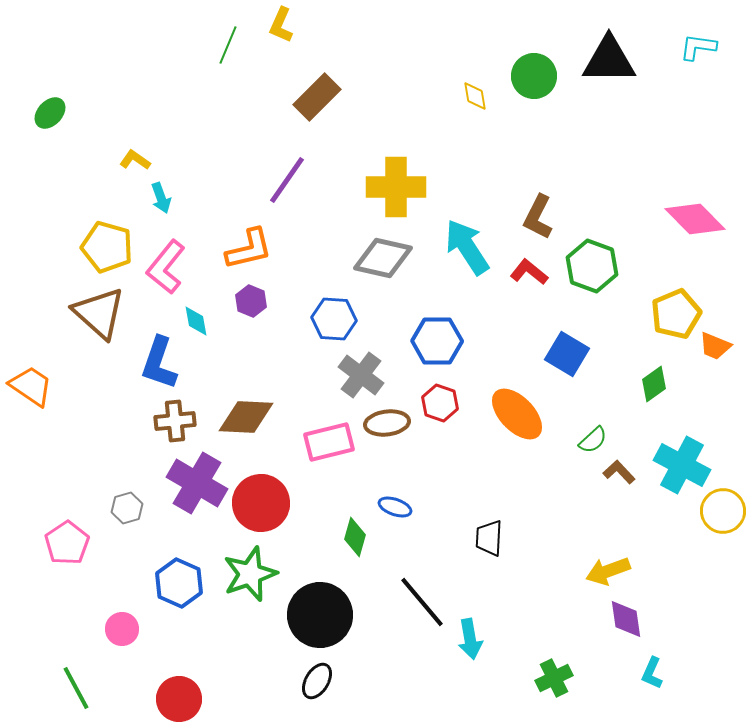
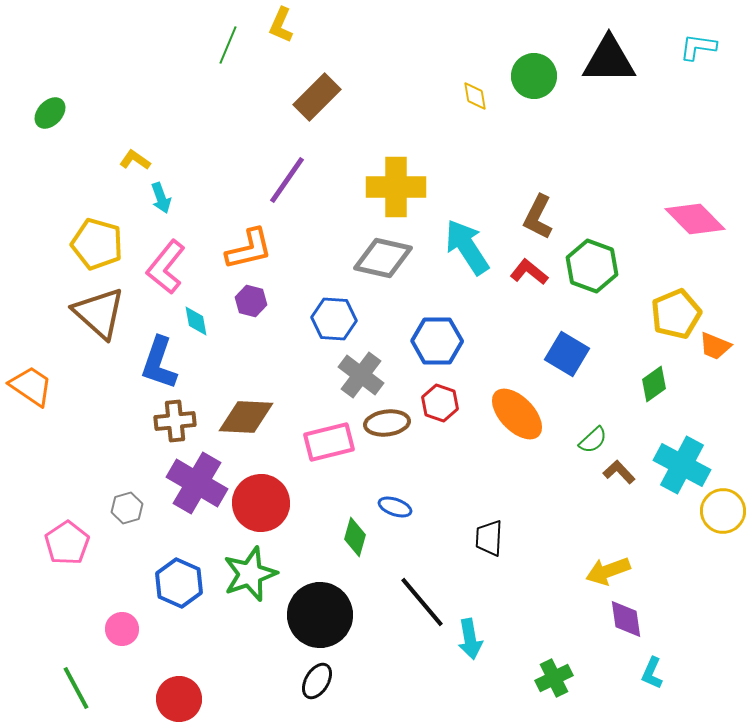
yellow pentagon at (107, 247): moved 10 px left, 3 px up
purple hexagon at (251, 301): rotated 8 degrees counterclockwise
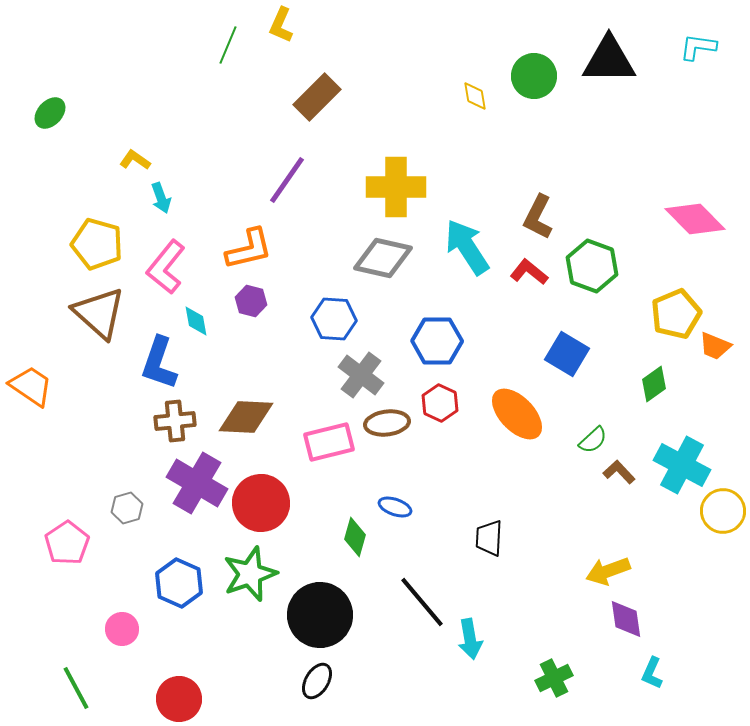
red hexagon at (440, 403): rotated 6 degrees clockwise
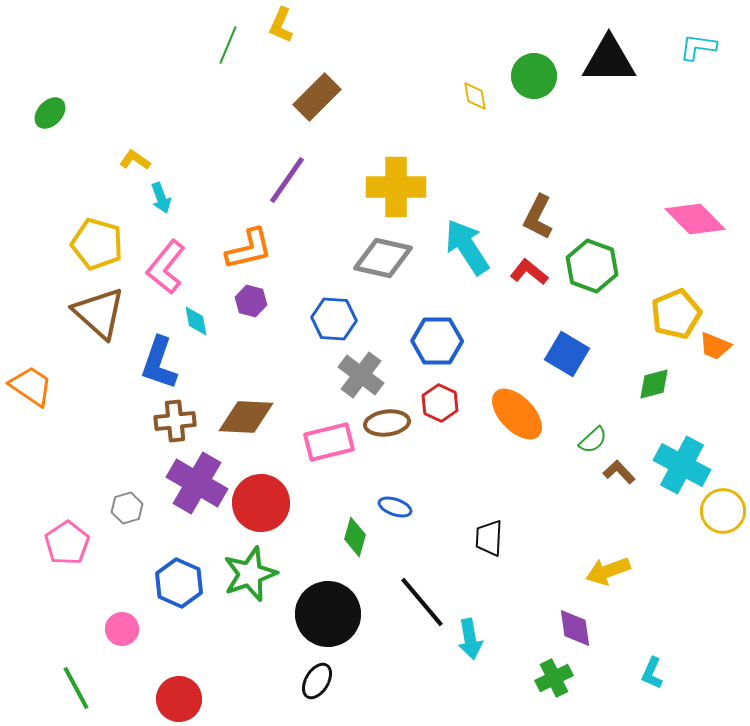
green diamond at (654, 384): rotated 21 degrees clockwise
black circle at (320, 615): moved 8 px right, 1 px up
purple diamond at (626, 619): moved 51 px left, 9 px down
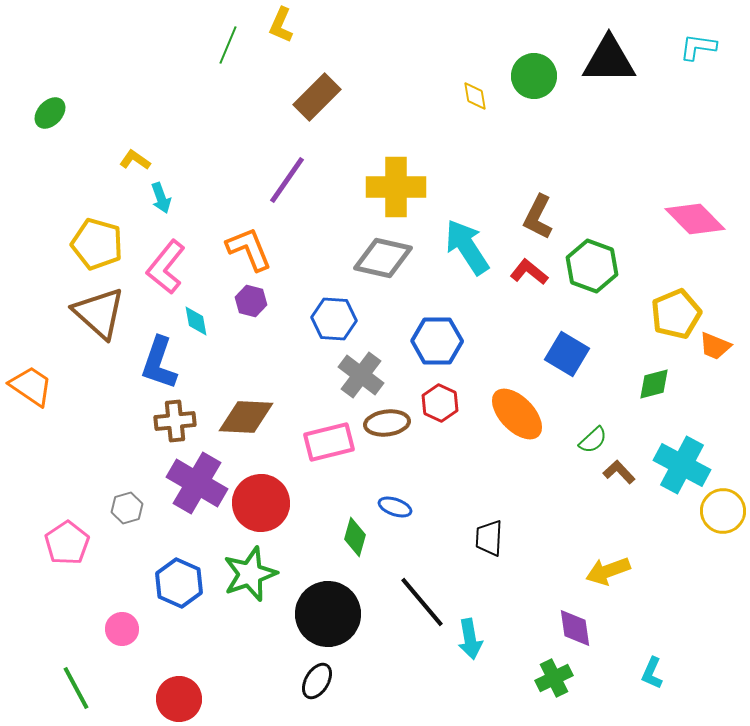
orange L-shape at (249, 249): rotated 99 degrees counterclockwise
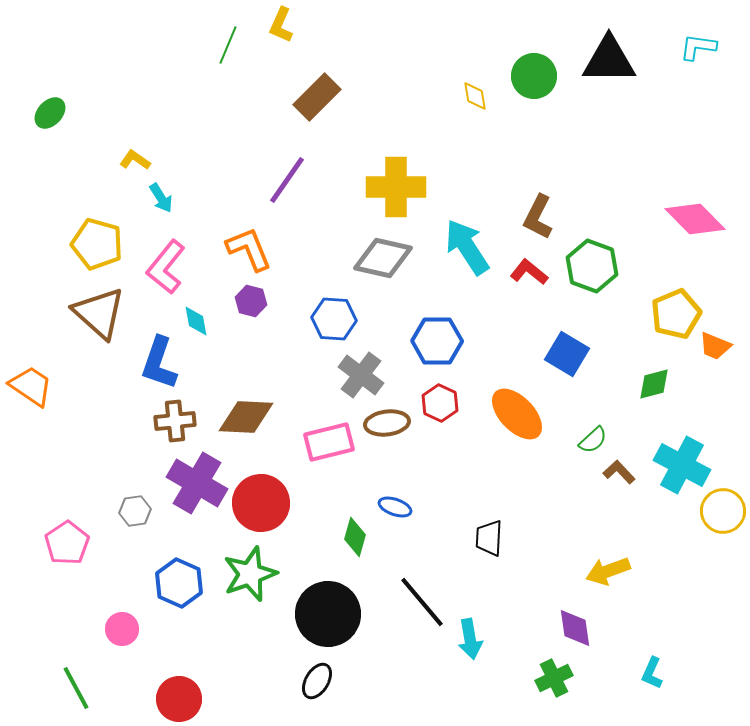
cyan arrow at (161, 198): rotated 12 degrees counterclockwise
gray hexagon at (127, 508): moved 8 px right, 3 px down; rotated 8 degrees clockwise
